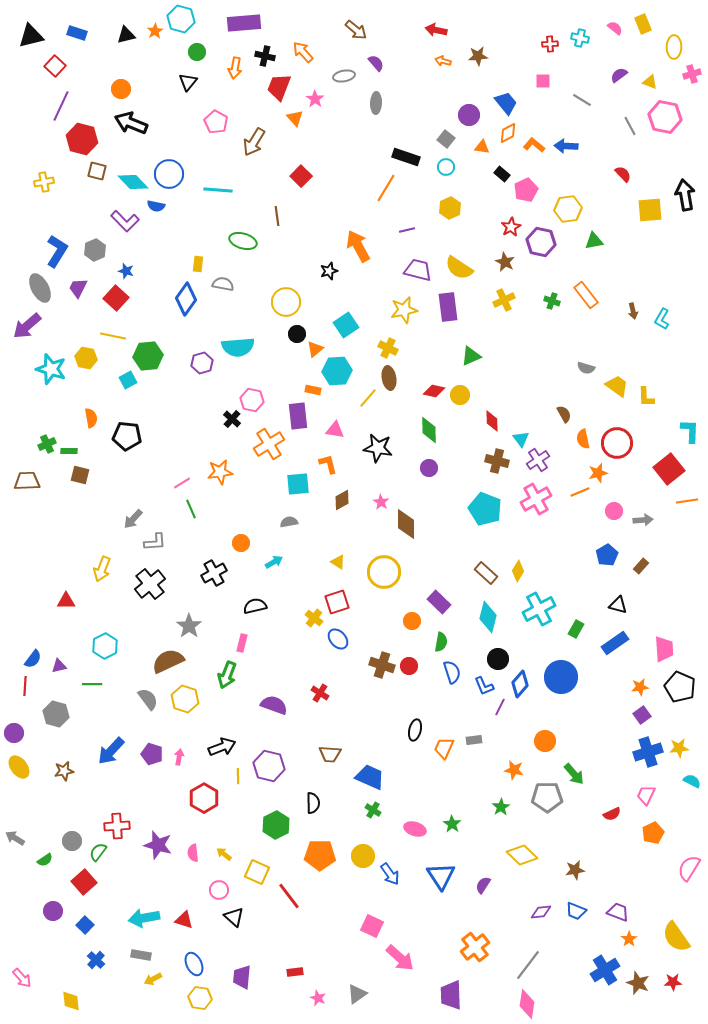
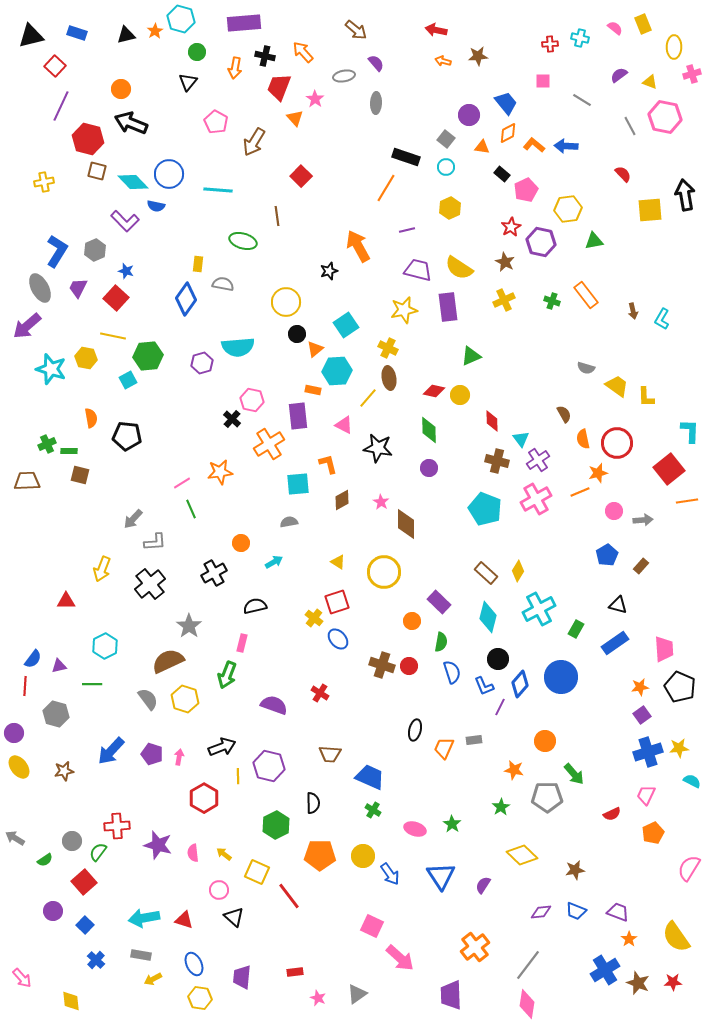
red hexagon at (82, 139): moved 6 px right
pink triangle at (335, 430): moved 9 px right, 5 px up; rotated 18 degrees clockwise
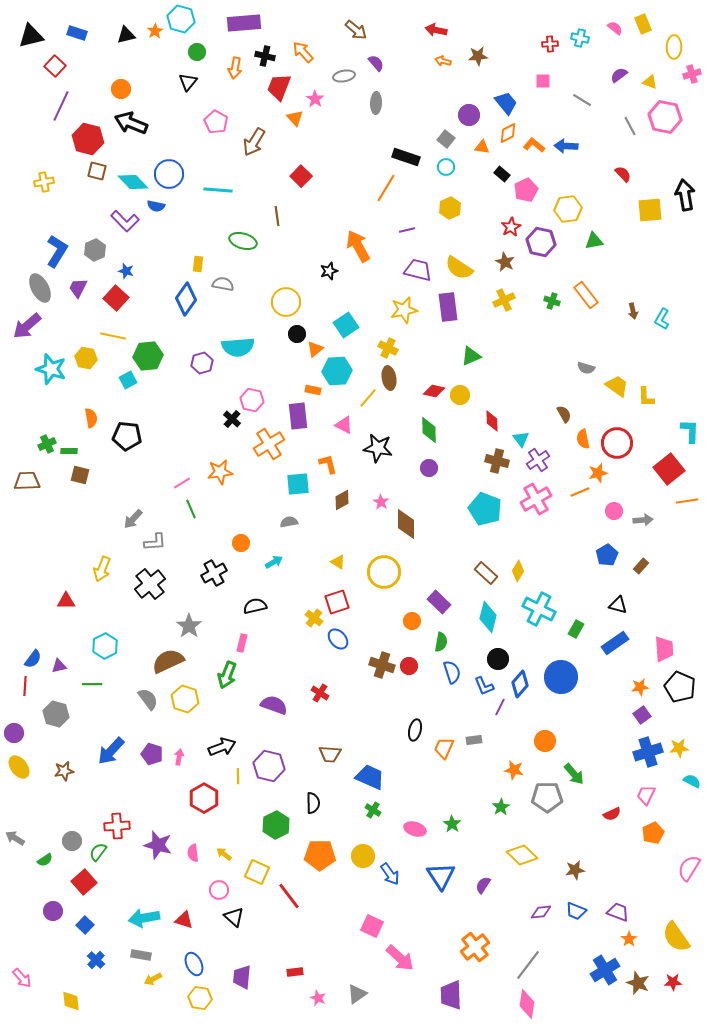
cyan cross at (539, 609): rotated 36 degrees counterclockwise
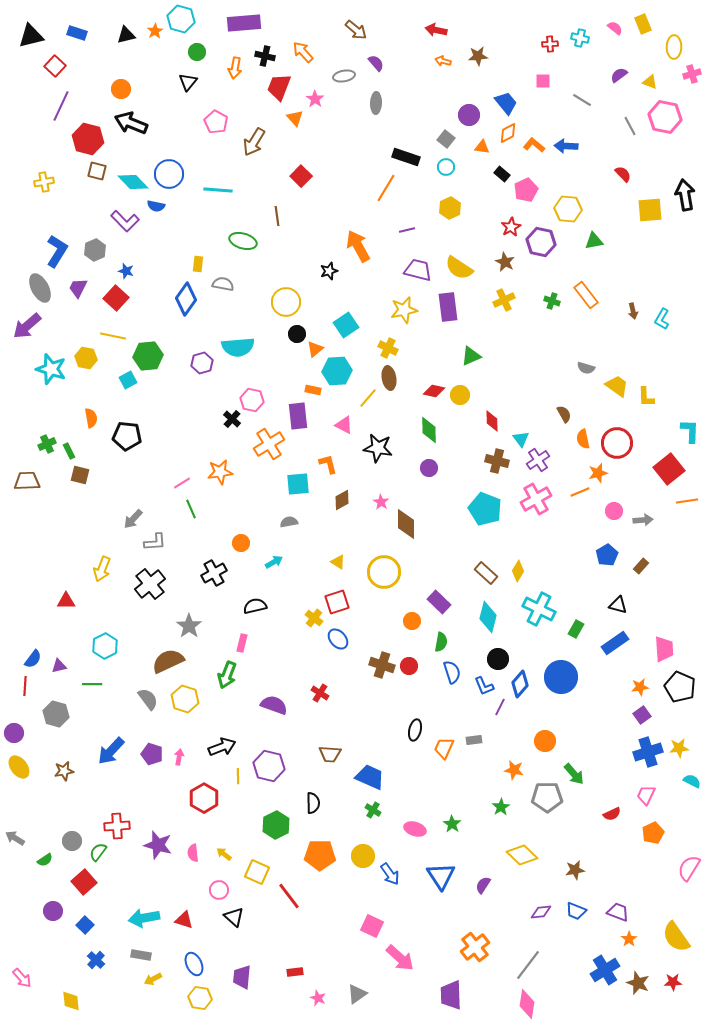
yellow hexagon at (568, 209): rotated 12 degrees clockwise
green rectangle at (69, 451): rotated 63 degrees clockwise
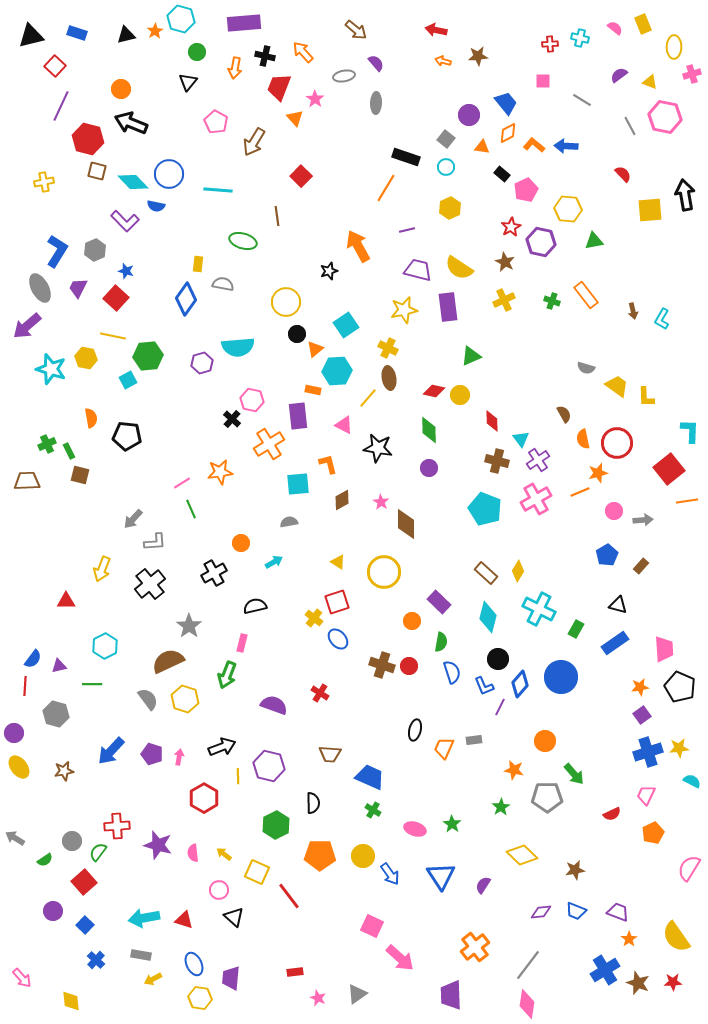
purple trapezoid at (242, 977): moved 11 px left, 1 px down
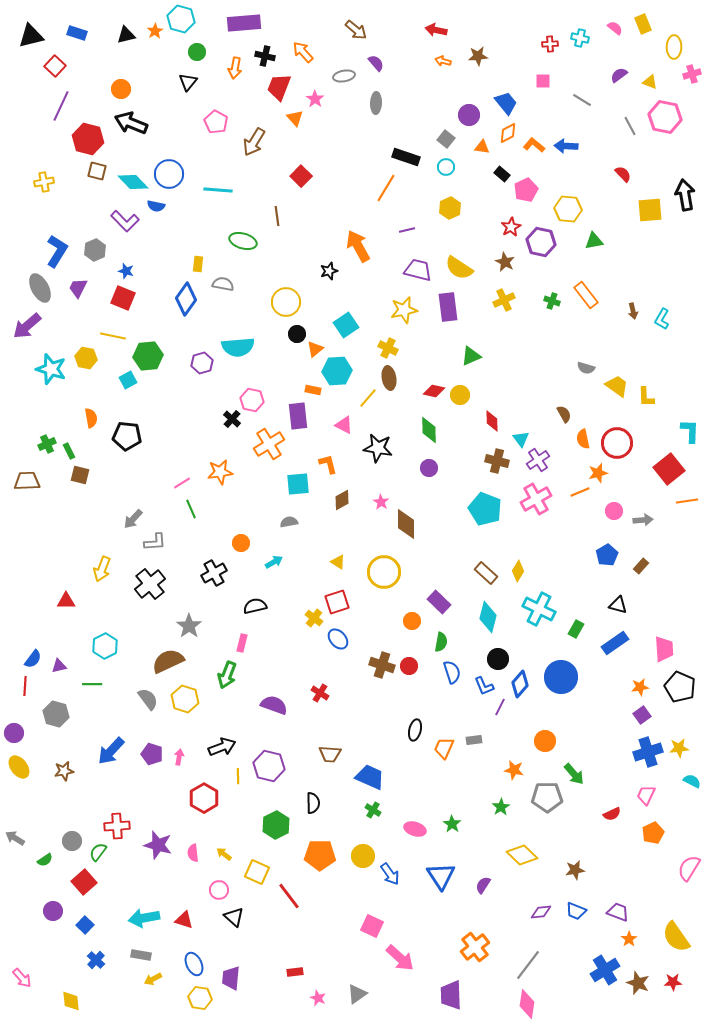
red square at (116, 298): moved 7 px right; rotated 20 degrees counterclockwise
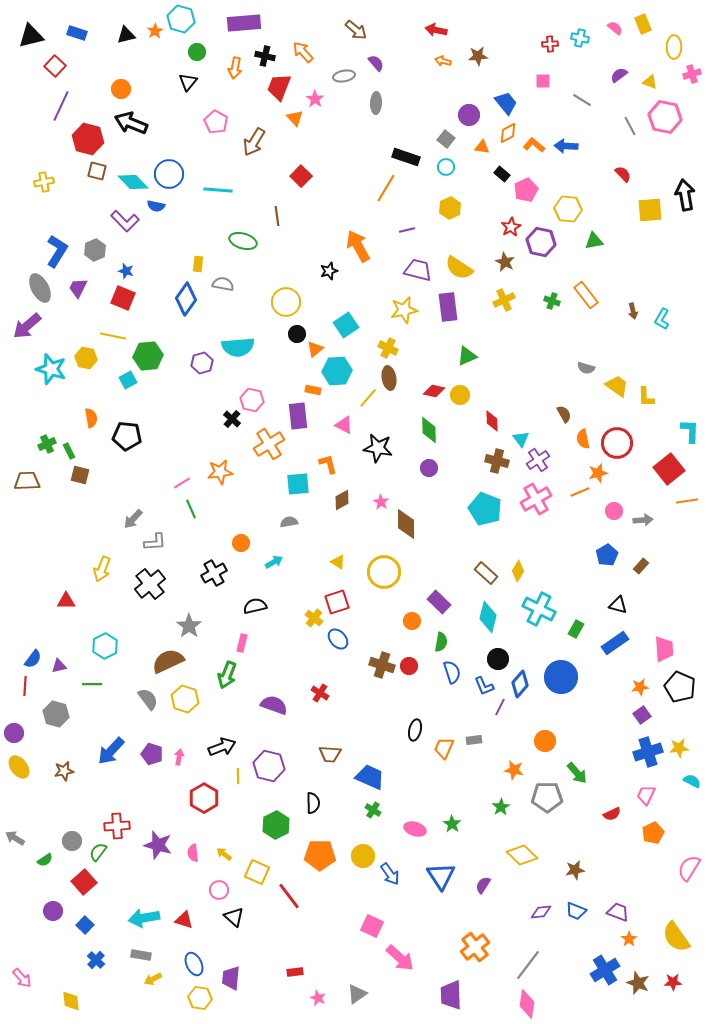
green triangle at (471, 356): moved 4 px left
green arrow at (574, 774): moved 3 px right, 1 px up
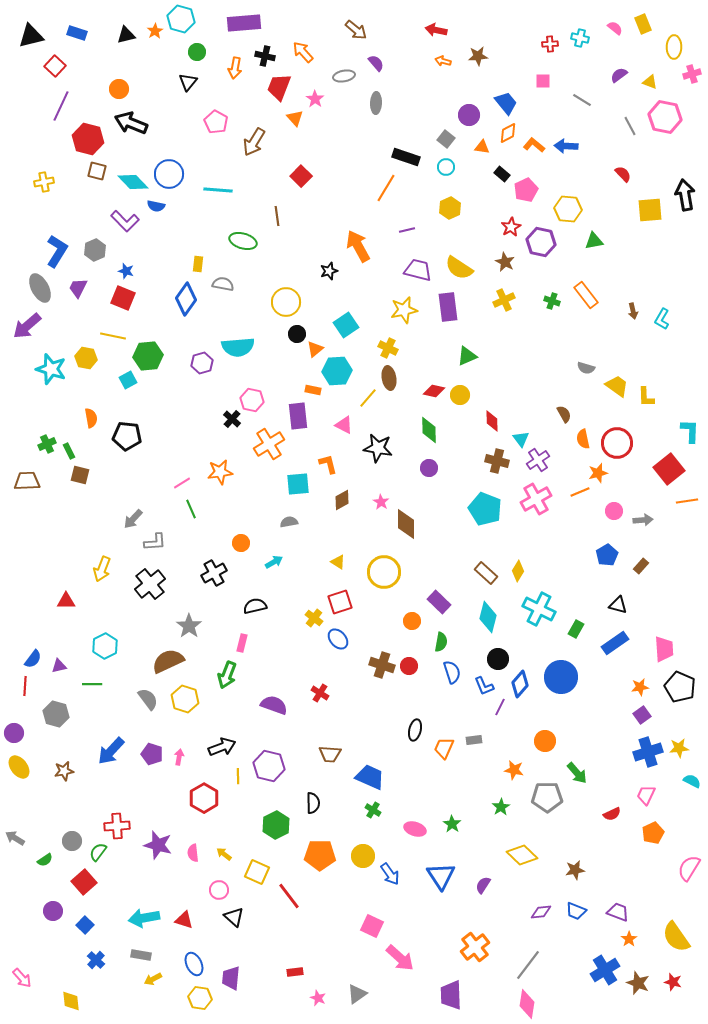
orange circle at (121, 89): moved 2 px left
red square at (337, 602): moved 3 px right
red star at (673, 982): rotated 18 degrees clockwise
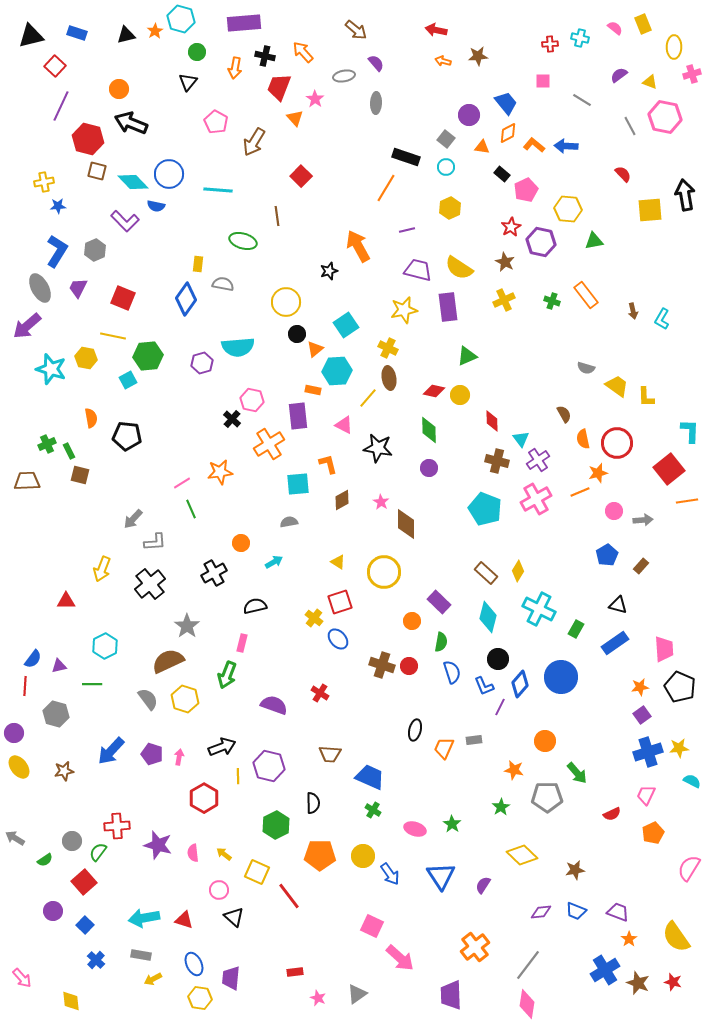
blue star at (126, 271): moved 68 px left, 65 px up; rotated 21 degrees counterclockwise
gray star at (189, 626): moved 2 px left
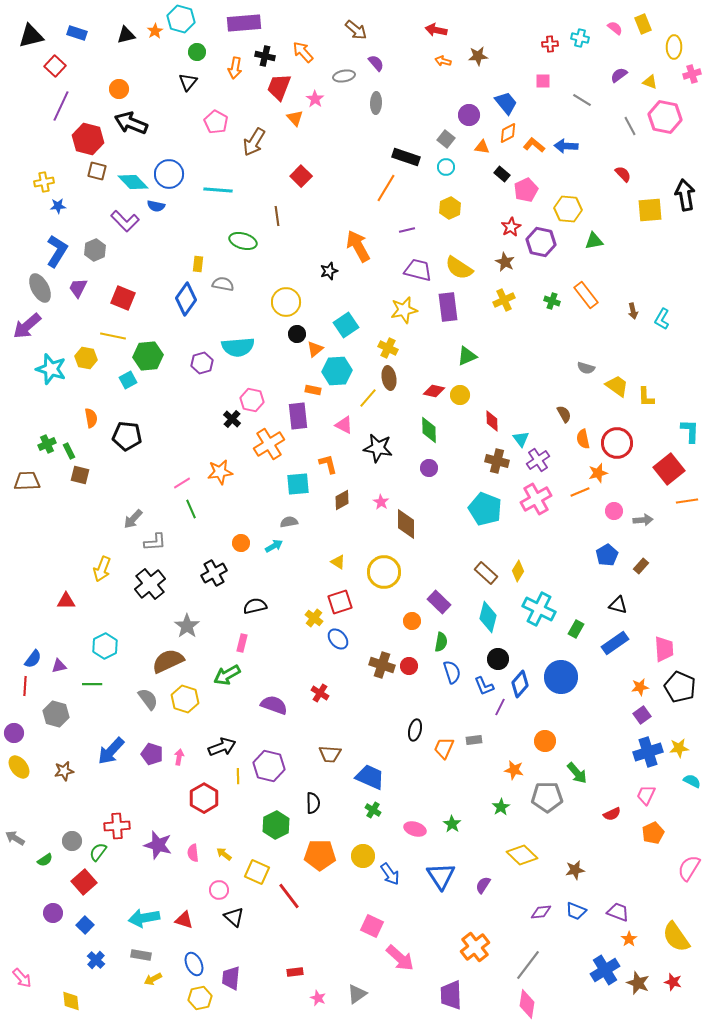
cyan arrow at (274, 562): moved 16 px up
green arrow at (227, 675): rotated 40 degrees clockwise
purple circle at (53, 911): moved 2 px down
yellow hexagon at (200, 998): rotated 20 degrees counterclockwise
